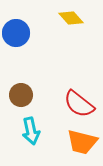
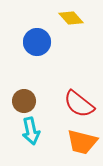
blue circle: moved 21 px right, 9 px down
brown circle: moved 3 px right, 6 px down
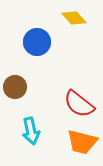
yellow diamond: moved 3 px right
brown circle: moved 9 px left, 14 px up
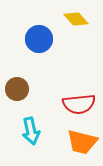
yellow diamond: moved 2 px right, 1 px down
blue circle: moved 2 px right, 3 px up
brown circle: moved 2 px right, 2 px down
red semicircle: rotated 44 degrees counterclockwise
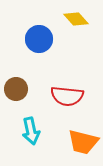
brown circle: moved 1 px left
red semicircle: moved 12 px left, 8 px up; rotated 12 degrees clockwise
orange trapezoid: moved 1 px right
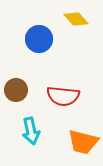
brown circle: moved 1 px down
red semicircle: moved 4 px left
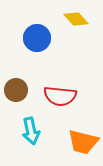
blue circle: moved 2 px left, 1 px up
red semicircle: moved 3 px left
